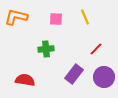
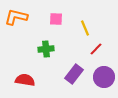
yellow line: moved 11 px down
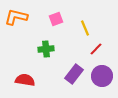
pink square: rotated 24 degrees counterclockwise
purple circle: moved 2 px left, 1 px up
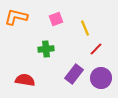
purple circle: moved 1 px left, 2 px down
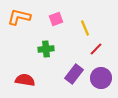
orange L-shape: moved 3 px right
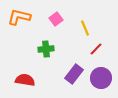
pink square: rotated 16 degrees counterclockwise
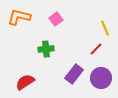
yellow line: moved 20 px right
red semicircle: moved 2 px down; rotated 42 degrees counterclockwise
